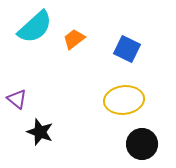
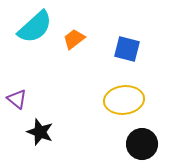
blue square: rotated 12 degrees counterclockwise
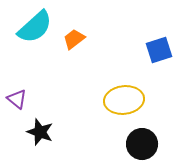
blue square: moved 32 px right, 1 px down; rotated 32 degrees counterclockwise
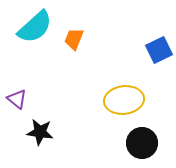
orange trapezoid: rotated 30 degrees counterclockwise
blue square: rotated 8 degrees counterclockwise
black star: rotated 12 degrees counterclockwise
black circle: moved 1 px up
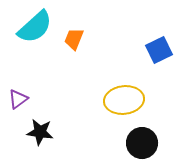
purple triangle: moved 1 px right; rotated 45 degrees clockwise
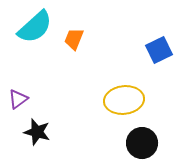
black star: moved 3 px left; rotated 8 degrees clockwise
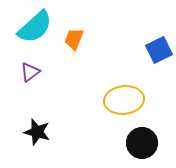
purple triangle: moved 12 px right, 27 px up
